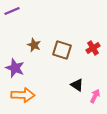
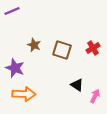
orange arrow: moved 1 px right, 1 px up
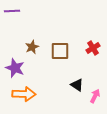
purple line: rotated 21 degrees clockwise
brown star: moved 2 px left, 2 px down; rotated 24 degrees clockwise
brown square: moved 2 px left, 1 px down; rotated 18 degrees counterclockwise
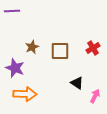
black triangle: moved 2 px up
orange arrow: moved 1 px right
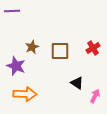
purple star: moved 1 px right, 2 px up
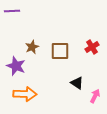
red cross: moved 1 px left, 1 px up
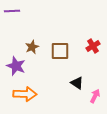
red cross: moved 1 px right, 1 px up
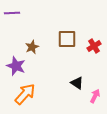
purple line: moved 2 px down
red cross: moved 1 px right
brown square: moved 7 px right, 12 px up
orange arrow: rotated 50 degrees counterclockwise
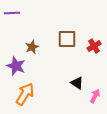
orange arrow: rotated 10 degrees counterclockwise
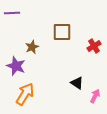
brown square: moved 5 px left, 7 px up
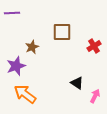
purple star: rotated 30 degrees clockwise
orange arrow: rotated 85 degrees counterclockwise
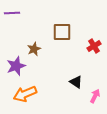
brown star: moved 2 px right, 2 px down
black triangle: moved 1 px left, 1 px up
orange arrow: rotated 60 degrees counterclockwise
